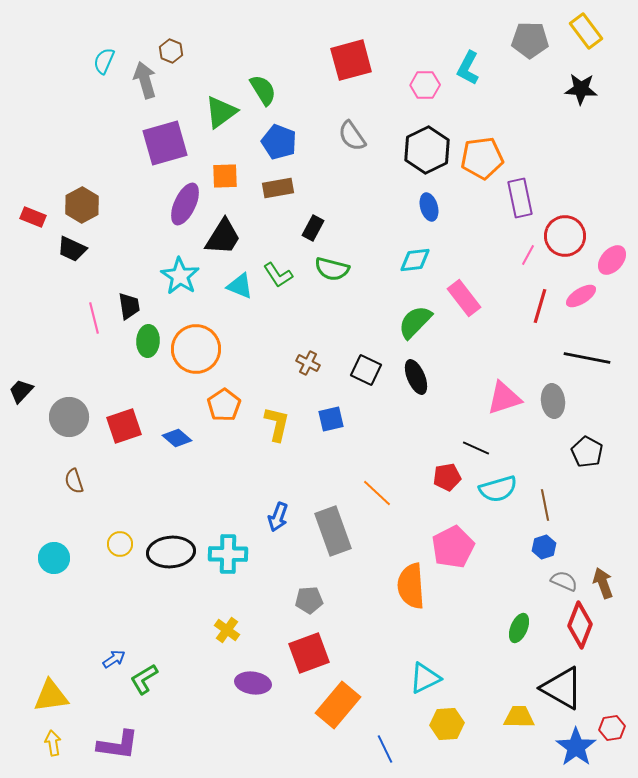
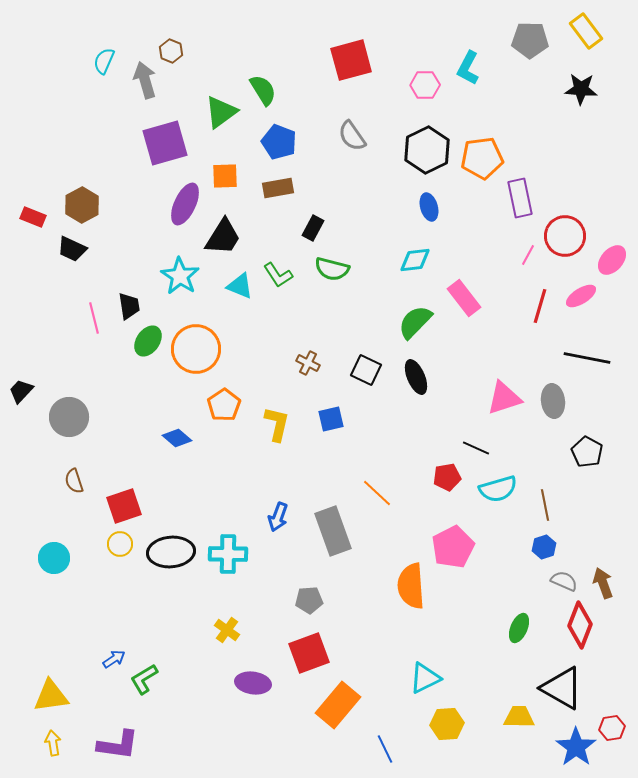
green ellipse at (148, 341): rotated 32 degrees clockwise
red square at (124, 426): moved 80 px down
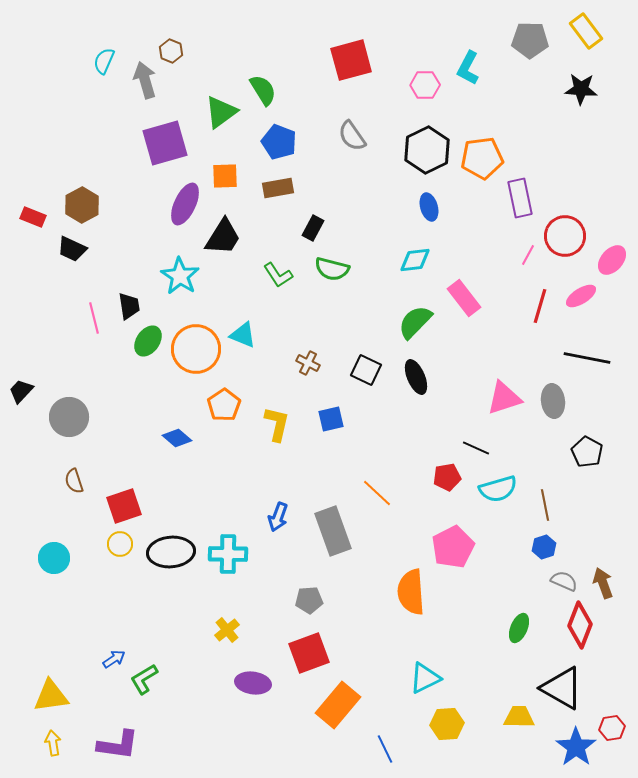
cyan triangle at (240, 286): moved 3 px right, 49 px down
orange semicircle at (411, 586): moved 6 px down
yellow cross at (227, 630): rotated 15 degrees clockwise
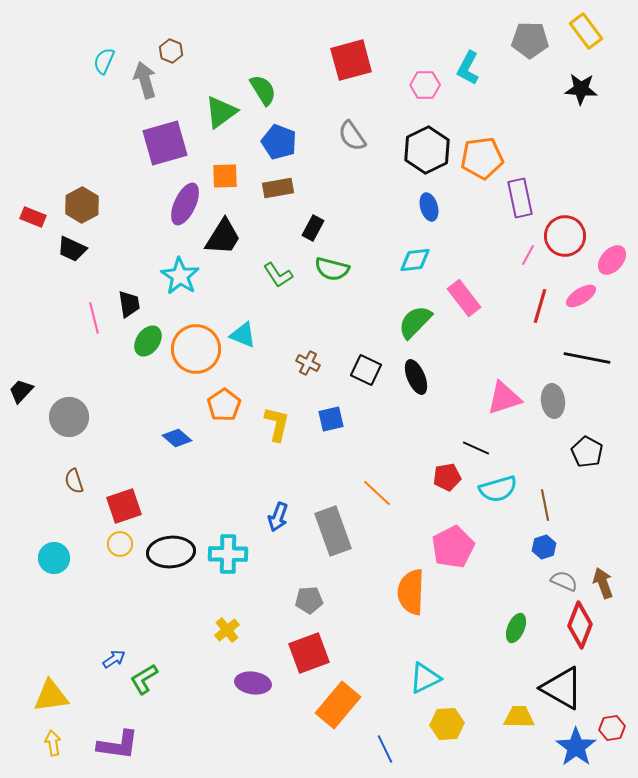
black trapezoid at (129, 306): moved 2 px up
orange semicircle at (411, 592): rotated 6 degrees clockwise
green ellipse at (519, 628): moved 3 px left
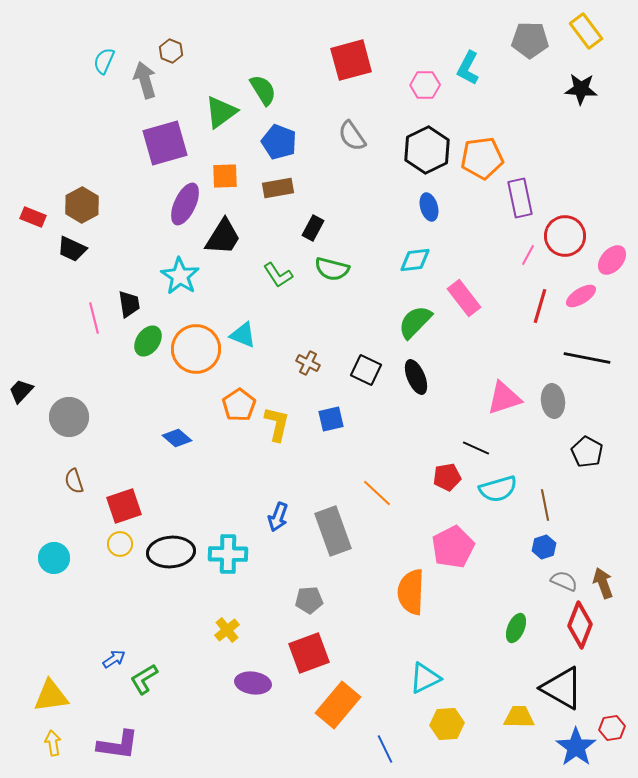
orange pentagon at (224, 405): moved 15 px right
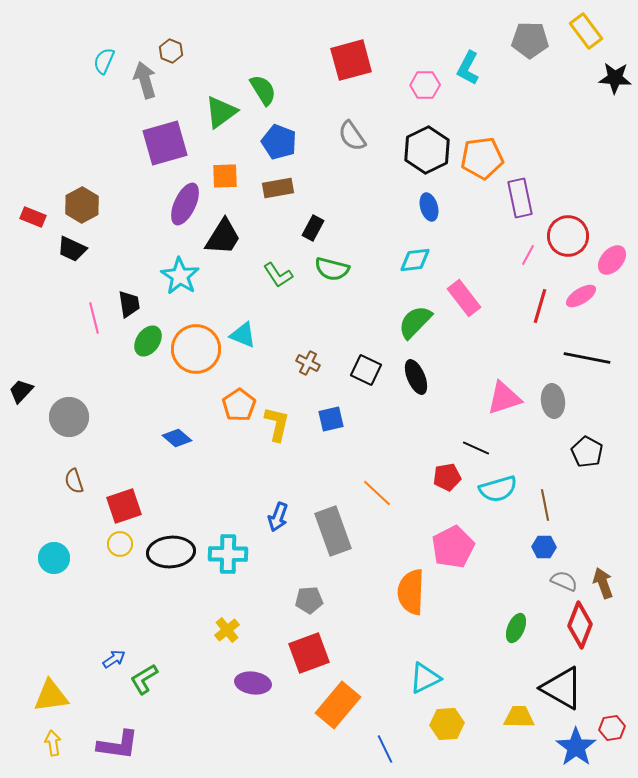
black star at (581, 89): moved 34 px right, 11 px up
red circle at (565, 236): moved 3 px right
blue hexagon at (544, 547): rotated 20 degrees clockwise
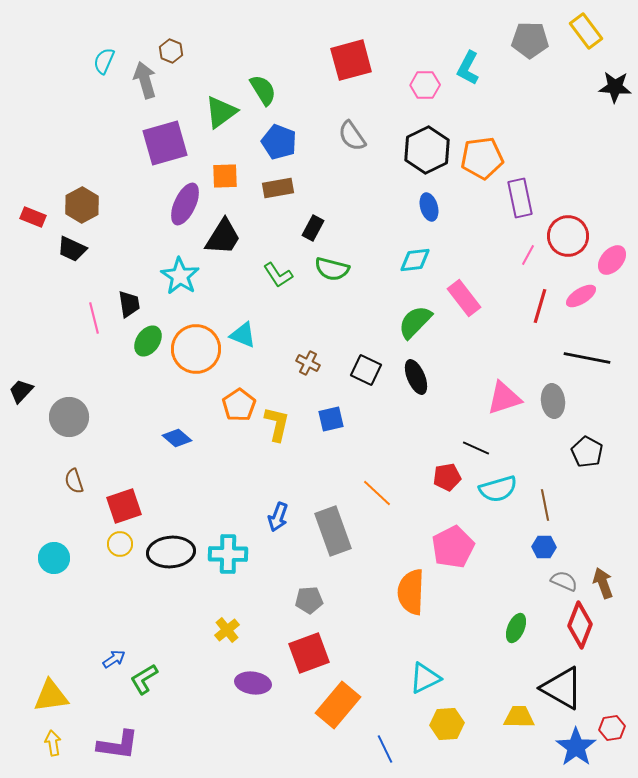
black star at (615, 78): moved 9 px down
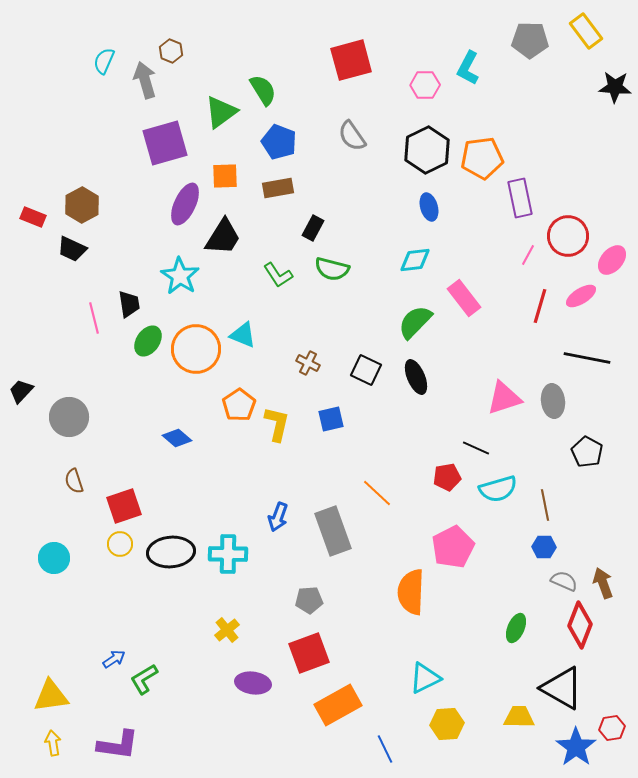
orange rectangle at (338, 705): rotated 21 degrees clockwise
